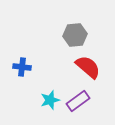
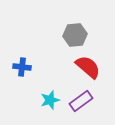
purple rectangle: moved 3 px right
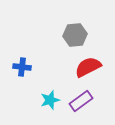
red semicircle: rotated 68 degrees counterclockwise
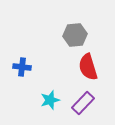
red semicircle: rotated 80 degrees counterclockwise
purple rectangle: moved 2 px right, 2 px down; rotated 10 degrees counterclockwise
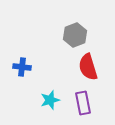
gray hexagon: rotated 15 degrees counterclockwise
purple rectangle: rotated 55 degrees counterclockwise
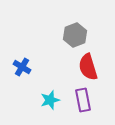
blue cross: rotated 24 degrees clockwise
purple rectangle: moved 3 px up
